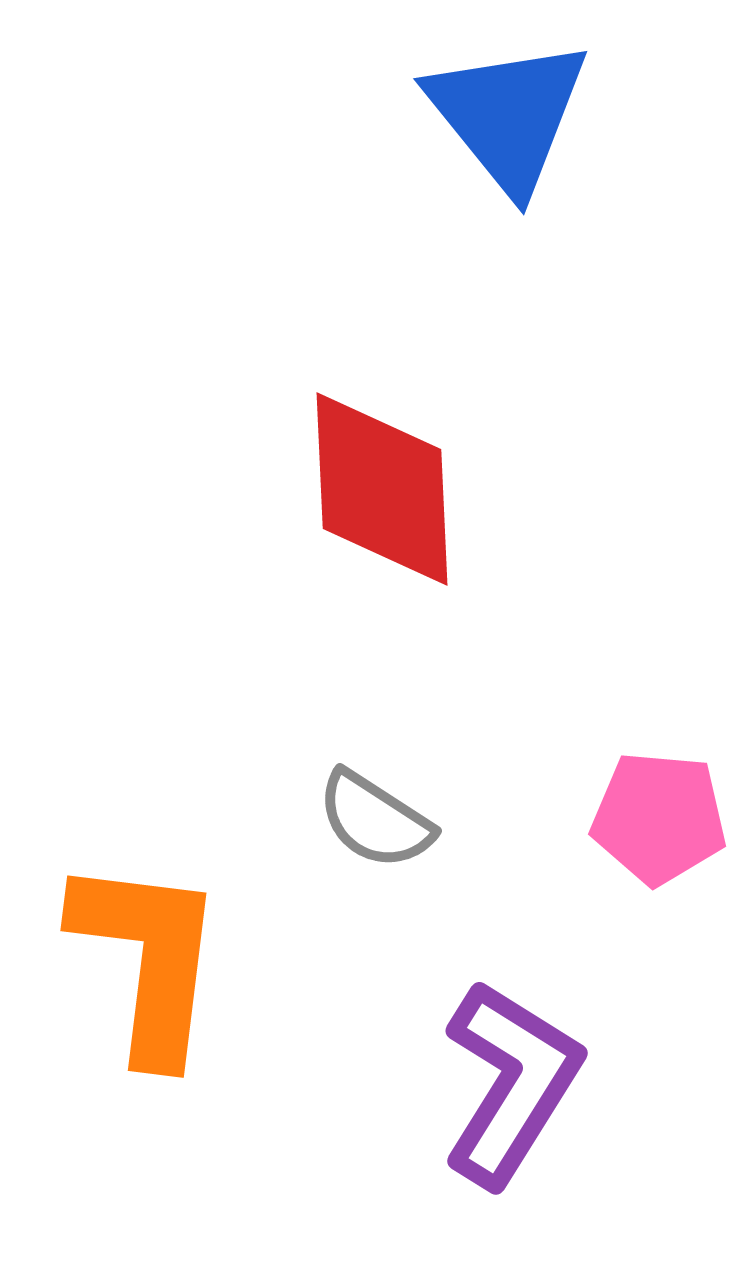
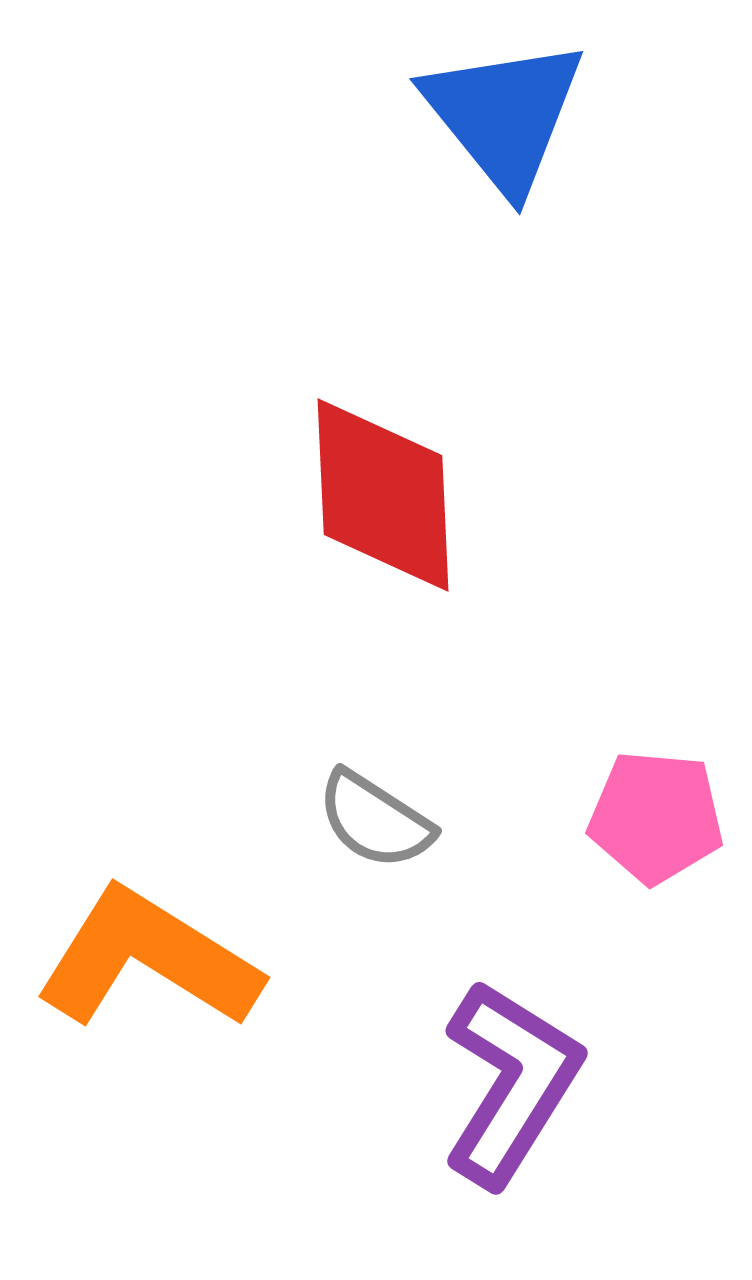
blue triangle: moved 4 px left
red diamond: moved 1 px right, 6 px down
pink pentagon: moved 3 px left, 1 px up
orange L-shape: rotated 65 degrees counterclockwise
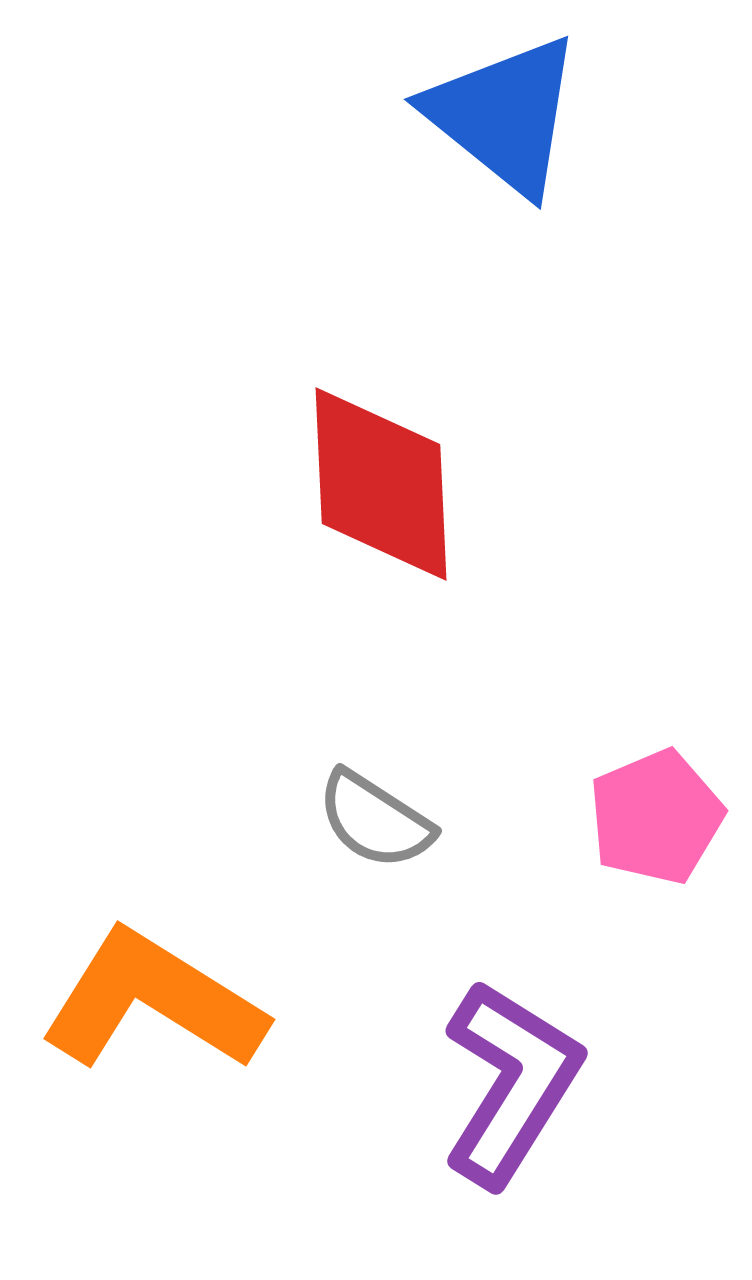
blue triangle: rotated 12 degrees counterclockwise
red diamond: moved 2 px left, 11 px up
pink pentagon: rotated 28 degrees counterclockwise
orange L-shape: moved 5 px right, 42 px down
